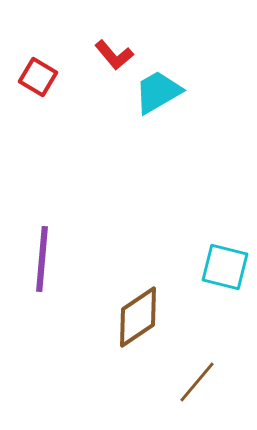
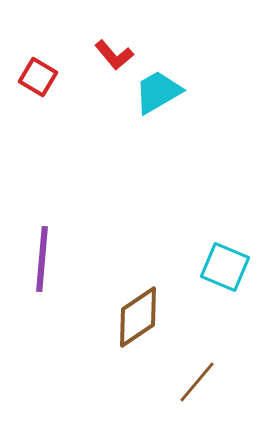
cyan square: rotated 9 degrees clockwise
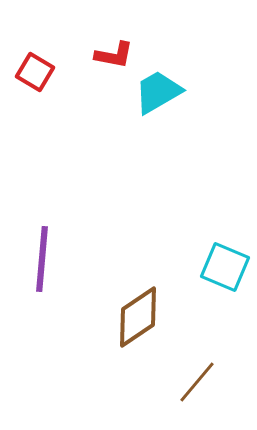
red L-shape: rotated 39 degrees counterclockwise
red square: moved 3 px left, 5 px up
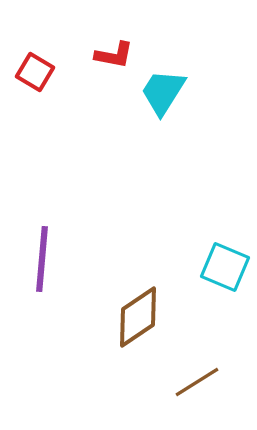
cyan trapezoid: moved 5 px right; rotated 28 degrees counterclockwise
brown line: rotated 18 degrees clockwise
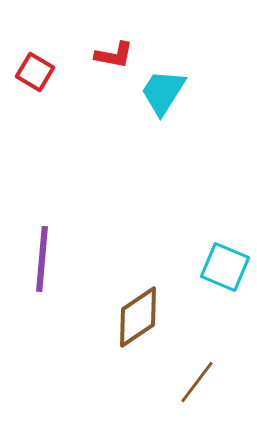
brown line: rotated 21 degrees counterclockwise
